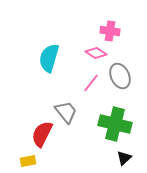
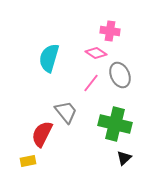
gray ellipse: moved 1 px up
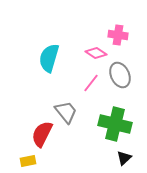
pink cross: moved 8 px right, 4 px down
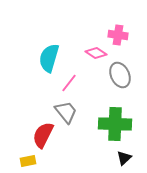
pink line: moved 22 px left
green cross: rotated 12 degrees counterclockwise
red semicircle: moved 1 px right, 1 px down
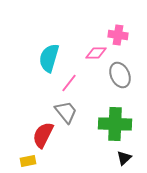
pink diamond: rotated 35 degrees counterclockwise
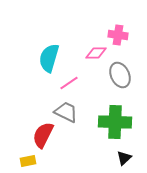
pink line: rotated 18 degrees clockwise
gray trapezoid: rotated 25 degrees counterclockwise
green cross: moved 2 px up
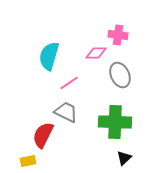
cyan semicircle: moved 2 px up
